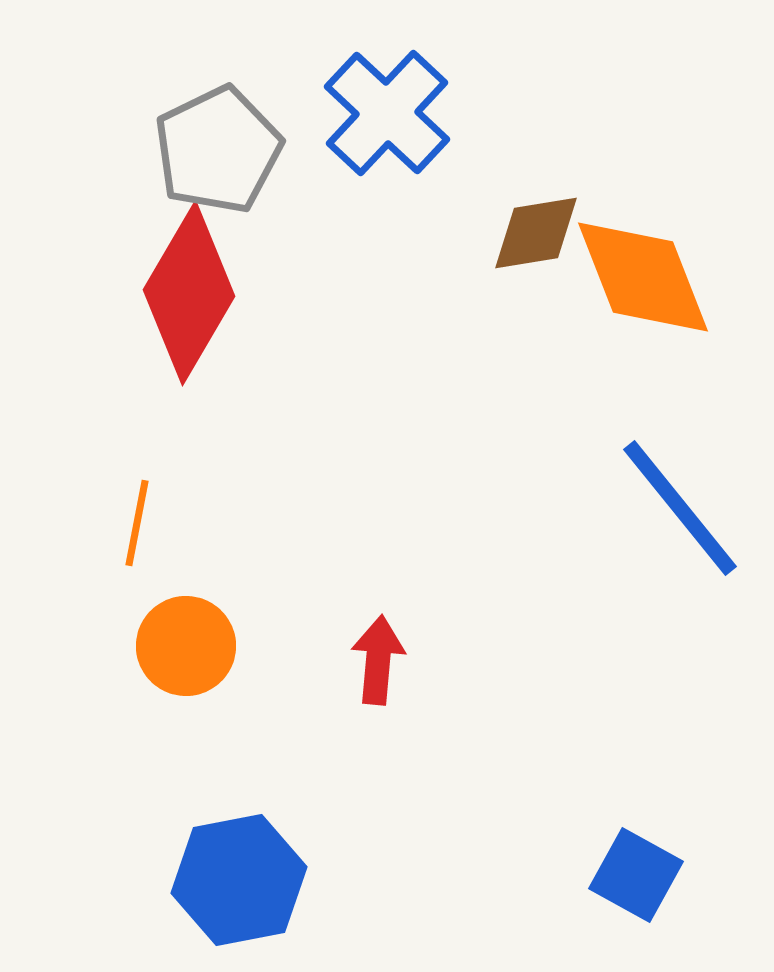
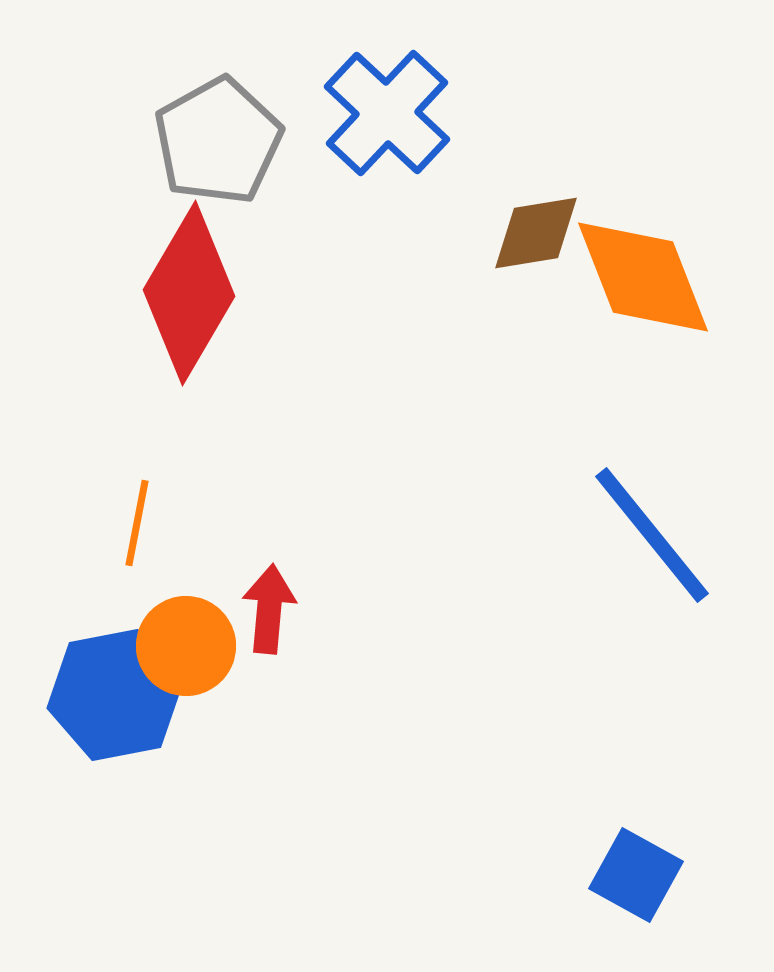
gray pentagon: moved 9 px up; rotated 3 degrees counterclockwise
blue line: moved 28 px left, 27 px down
red arrow: moved 109 px left, 51 px up
blue hexagon: moved 124 px left, 185 px up
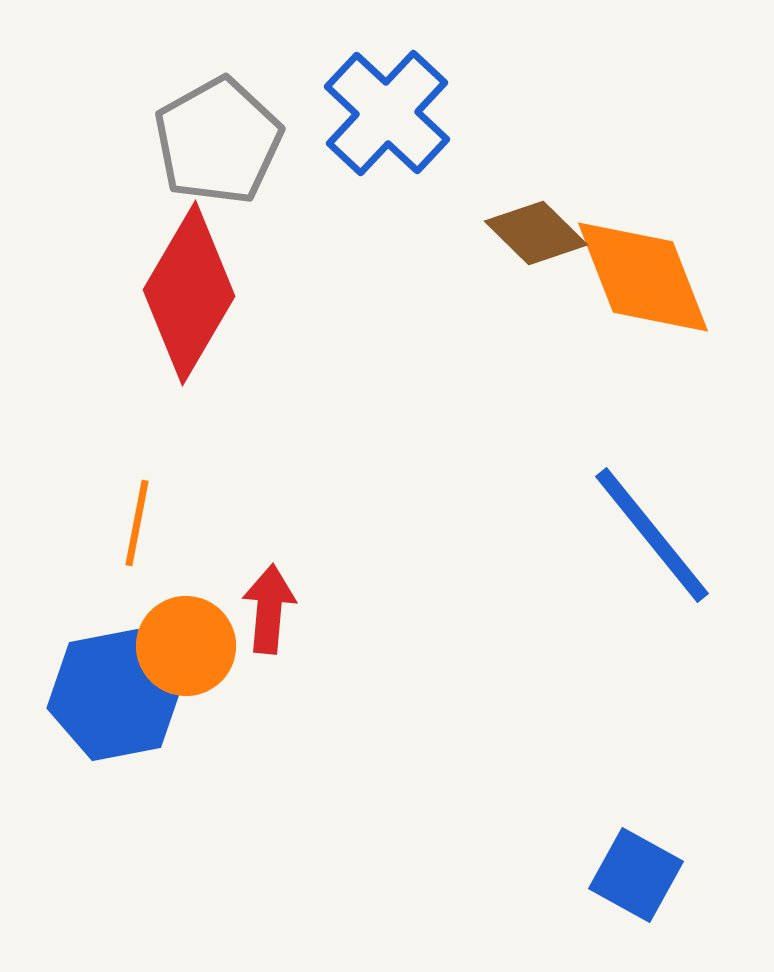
brown diamond: rotated 54 degrees clockwise
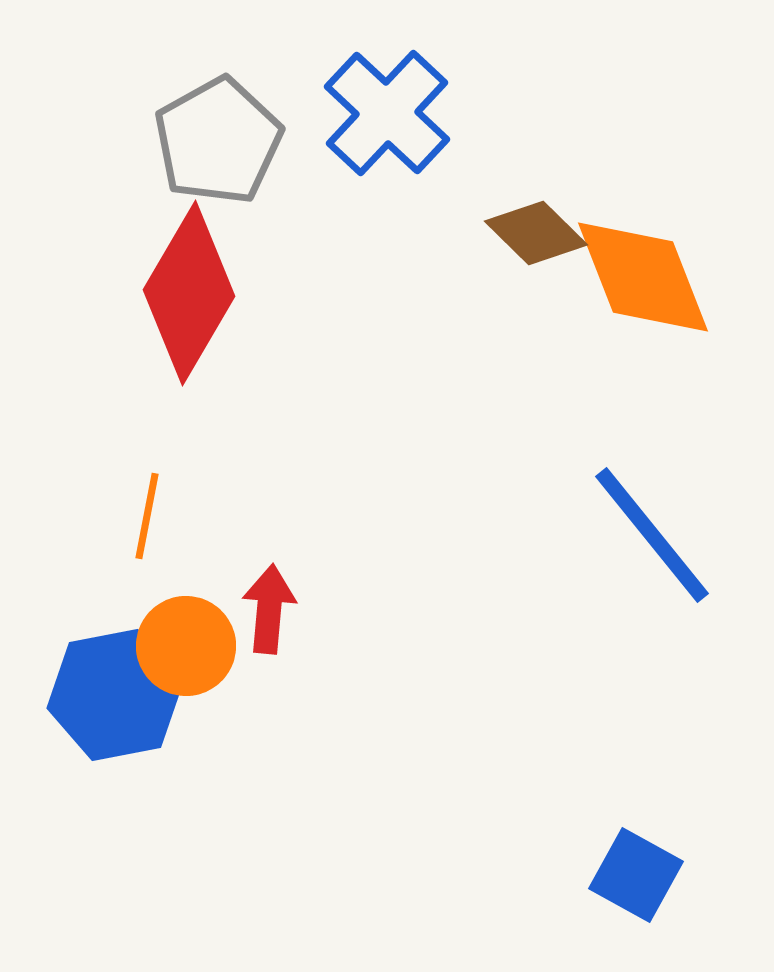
orange line: moved 10 px right, 7 px up
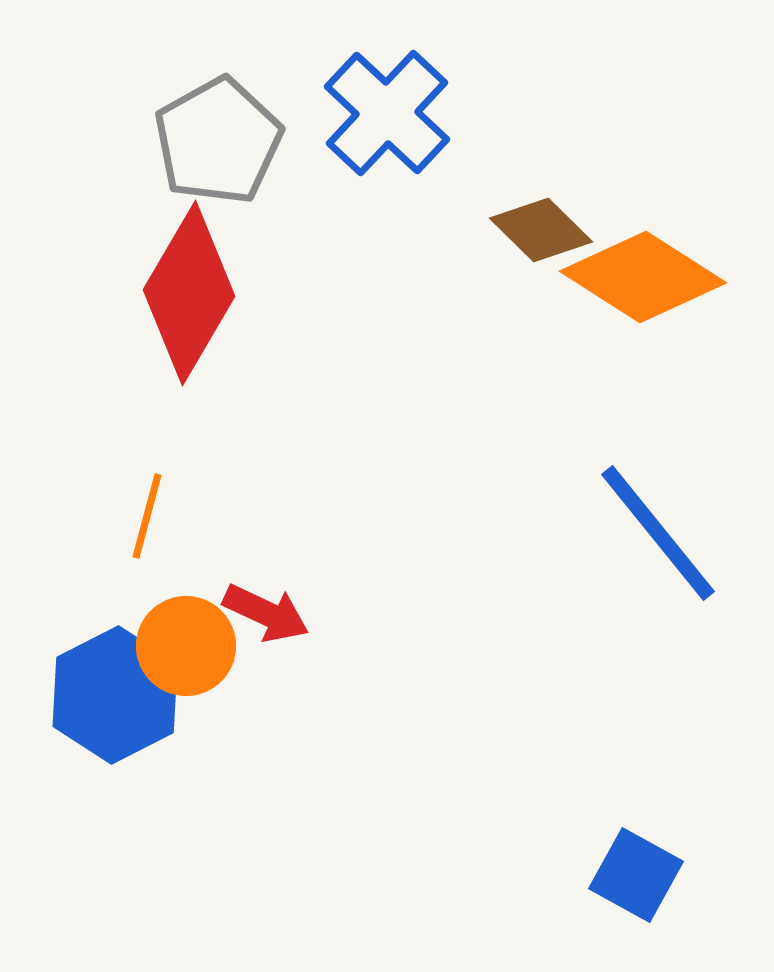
brown diamond: moved 5 px right, 3 px up
orange diamond: rotated 36 degrees counterclockwise
orange line: rotated 4 degrees clockwise
blue line: moved 6 px right, 2 px up
red arrow: moved 3 px left, 4 px down; rotated 110 degrees clockwise
blue hexagon: rotated 16 degrees counterclockwise
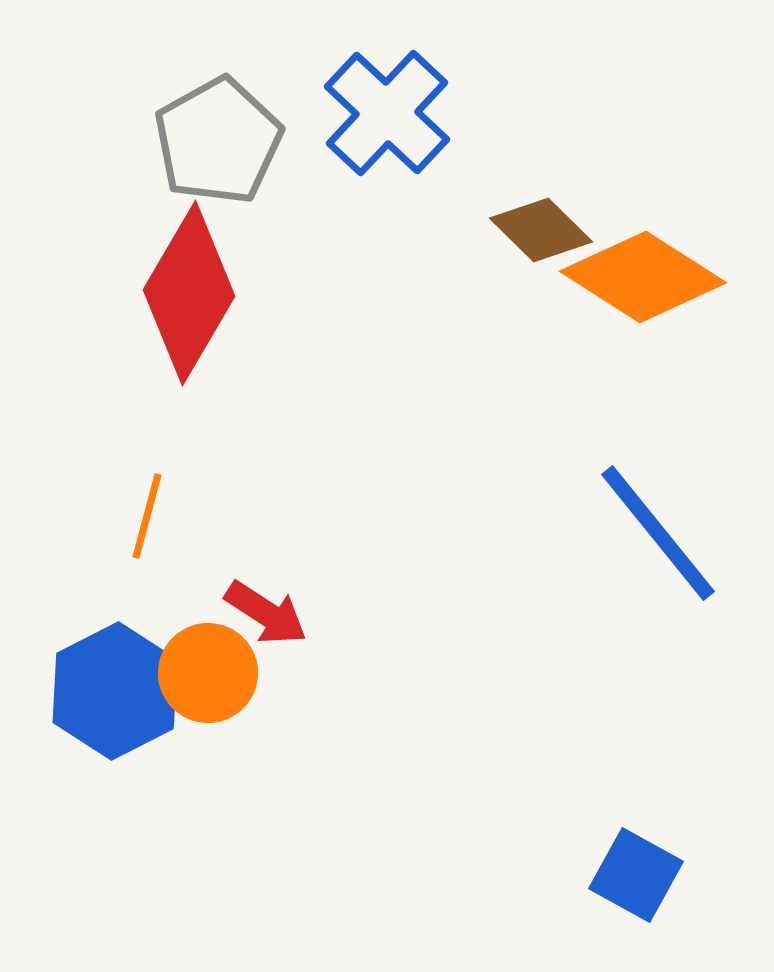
red arrow: rotated 8 degrees clockwise
orange circle: moved 22 px right, 27 px down
blue hexagon: moved 4 px up
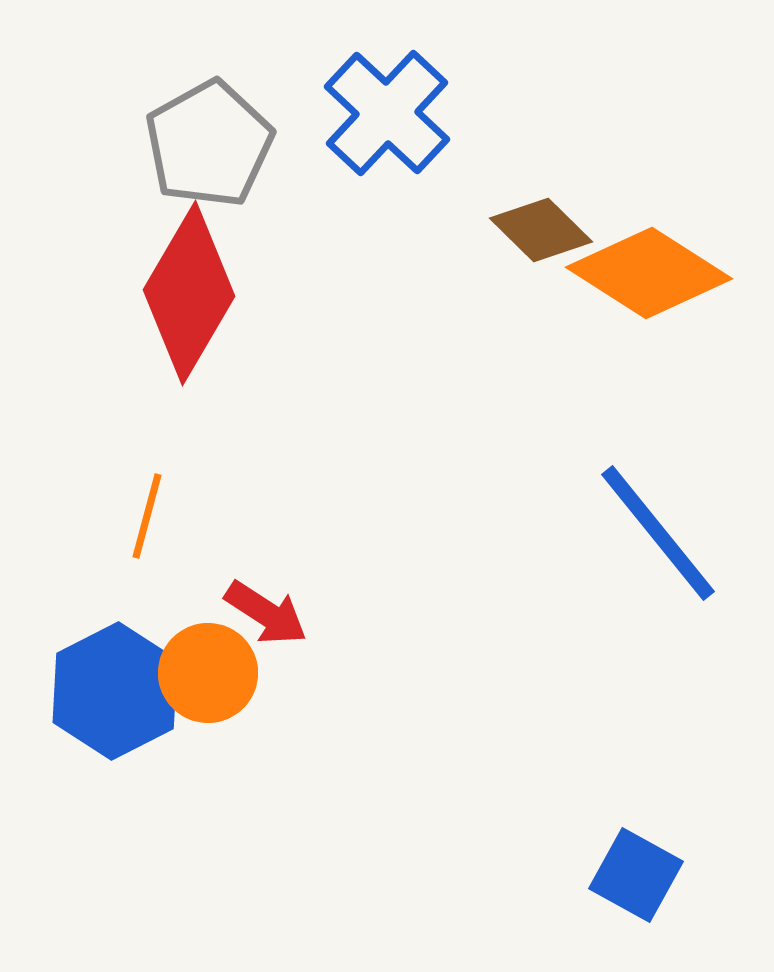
gray pentagon: moved 9 px left, 3 px down
orange diamond: moved 6 px right, 4 px up
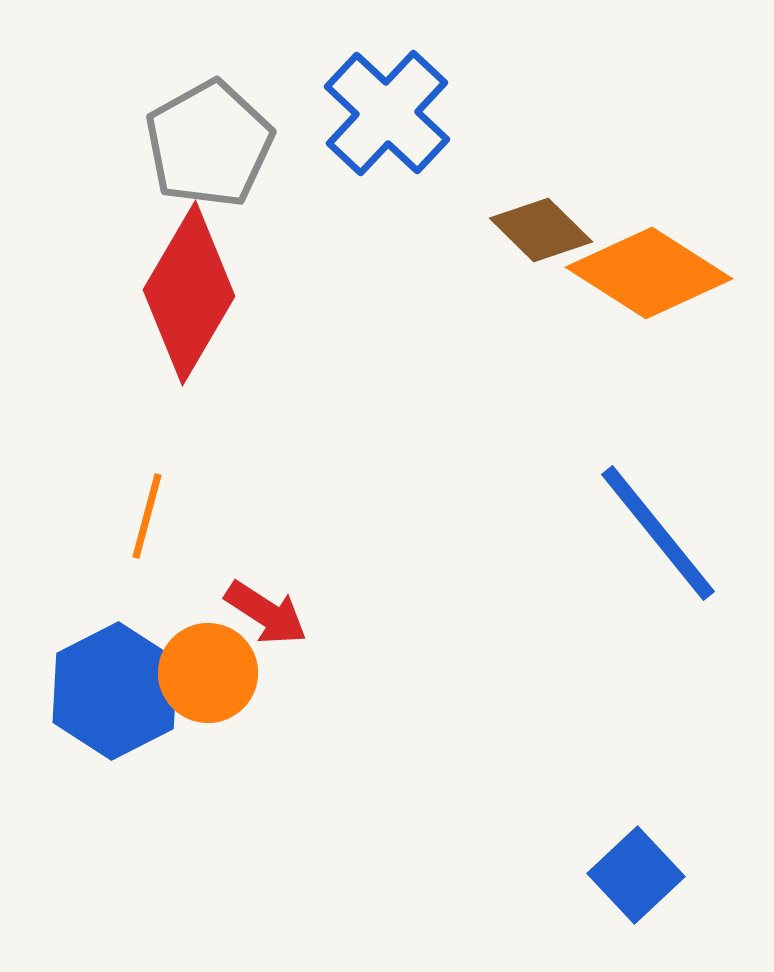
blue square: rotated 18 degrees clockwise
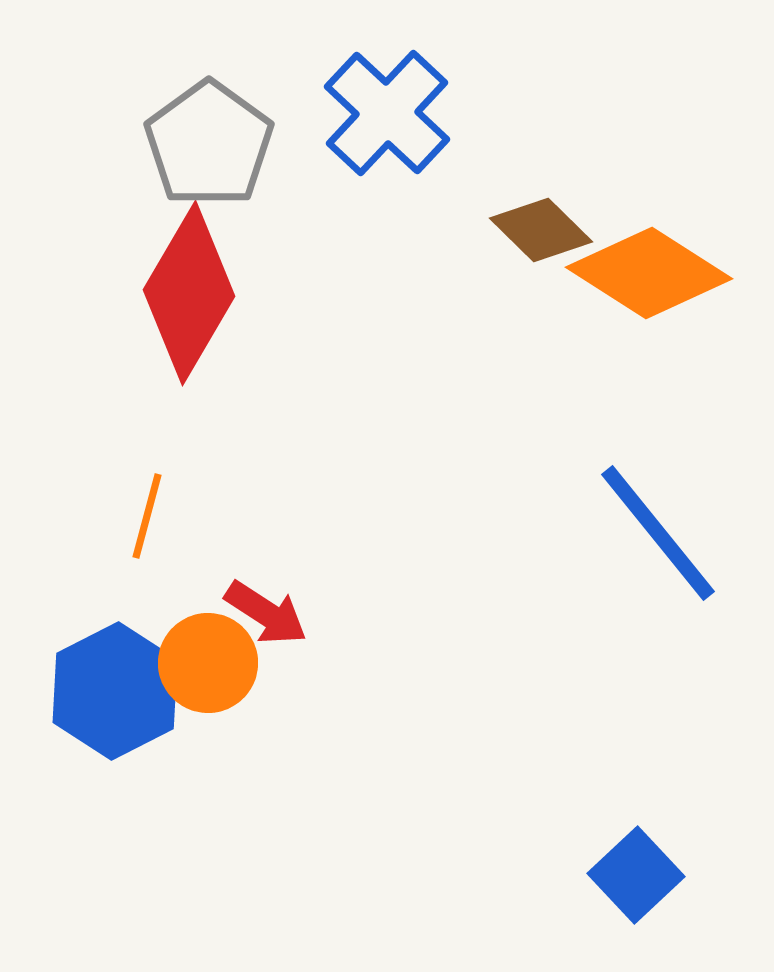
gray pentagon: rotated 7 degrees counterclockwise
orange circle: moved 10 px up
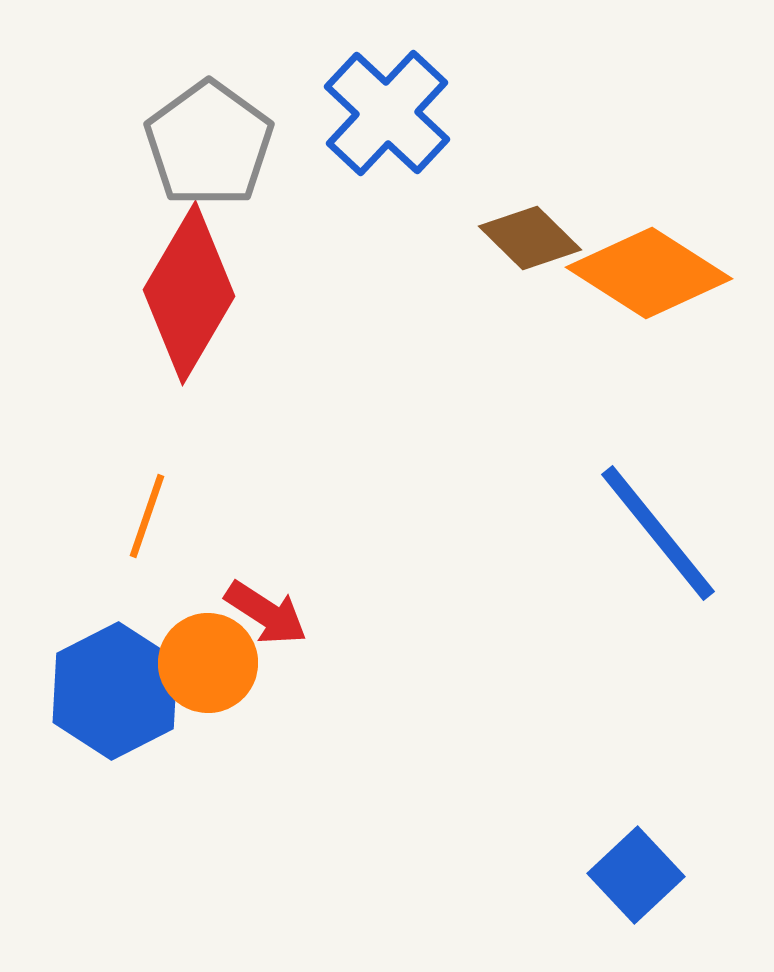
brown diamond: moved 11 px left, 8 px down
orange line: rotated 4 degrees clockwise
